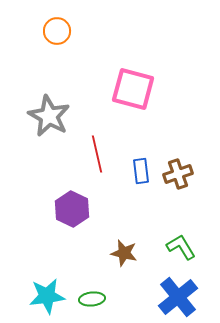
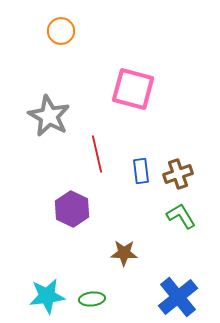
orange circle: moved 4 px right
green L-shape: moved 31 px up
brown star: rotated 12 degrees counterclockwise
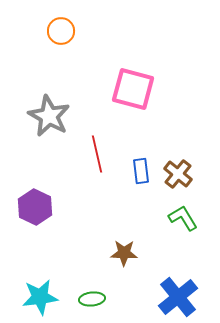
brown cross: rotated 32 degrees counterclockwise
purple hexagon: moved 37 px left, 2 px up
green L-shape: moved 2 px right, 2 px down
cyan star: moved 7 px left, 1 px down
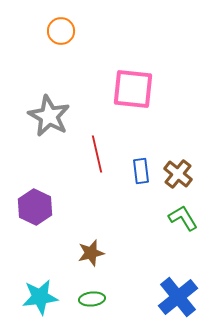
pink square: rotated 9 degrees counterclockwise
brown star: moved 33 px left; rotated 16 degrees counterclockwise
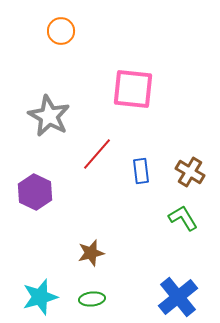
red line: rotated 54 degrees clockwise
brown cross: moved 12 px right, 2 px up; rotated 8 degrees counterclockwise
purple hexagon: moved 15 px up
cyan star: rotated 9 degrees counterclockwise
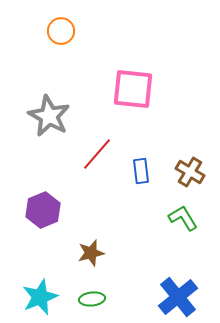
purple hexagon: moved 8 px right, 18 px down; rotated 12 degrees clockwise
cyan star: rotated 6 degrees counterclockwise
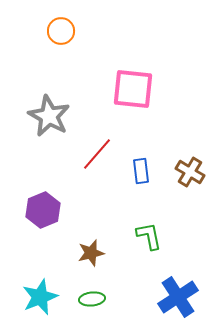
green L-shape: moved 34 px left, 18 px down; rotated 20 degrees clockwise
blue cross: rotated 6 degrees clockwise
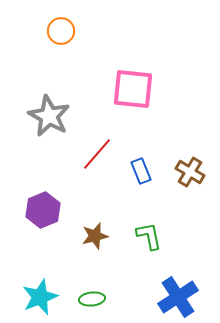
blue rectangle: rotated 15 degrees counterclockwise
brown star: moved 4 px right, 17 px up
